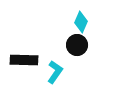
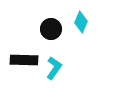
black circle: moved 26 px left, 16 px up
cyan L-shape: moved 1 px left, 4 px up
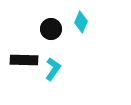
cyan L-shape: moved 1 px left, 1 px down
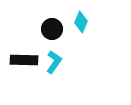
black circle: moved 1 px right
cyan L-shape: moved 1 px right, 7 px up
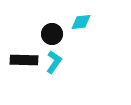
cyan diamond: rotated 60 degrees clockwise
black circle: moved 5 px down
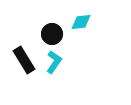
black rectangle: rotated 56 degrees clockwise
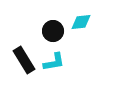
black circle: moved 1 px right, 3 px up
cyan L-shape: rotated 45 degrees clockwise
